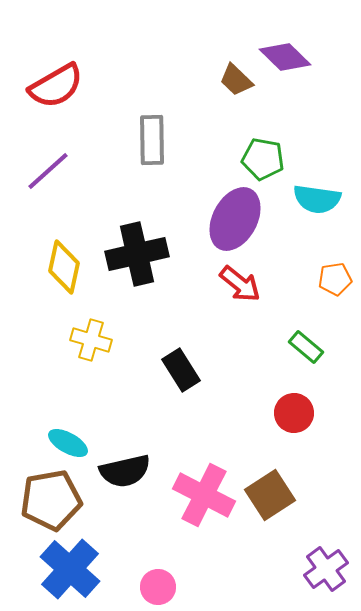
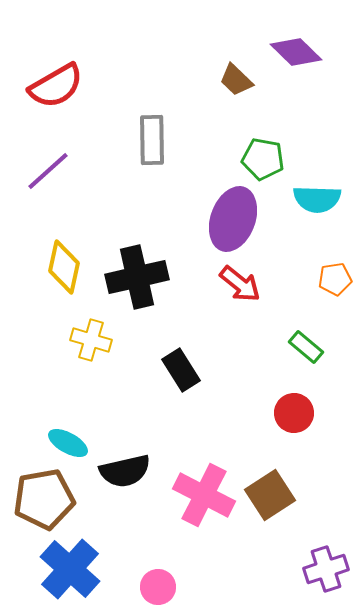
purple diamond: moved 11 px right, 5 px up
cyan semicircle: rotated 6 degrees counterclockwise
purple ellipse: moved 2 px left; rotated 8 degrees counterclockwise
black cross: moved 23 px down
brown pentagon: moved 7 px left, 1 px up
purple cross: rotated 18 degrees clockwise
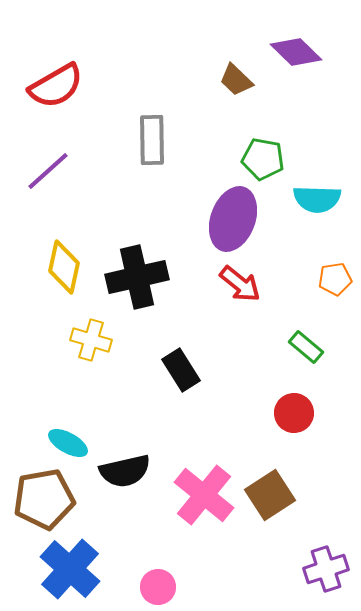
pink cross: rotated 12 degrees clockwise
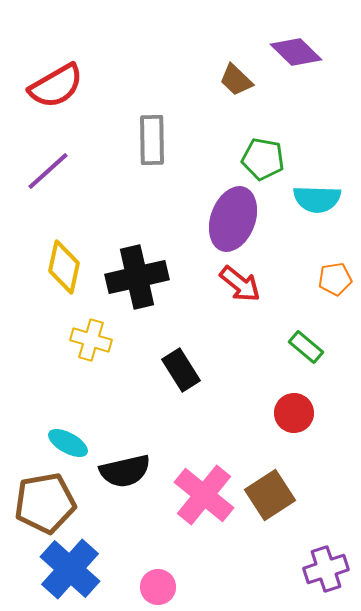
brown pentagon: moved 1 px right, 4 px down
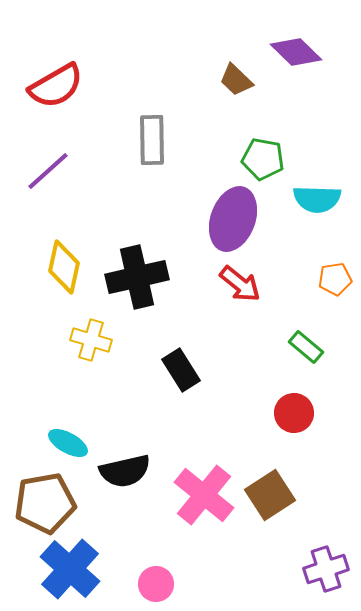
pink circle: moved 2 px left, 3 px up
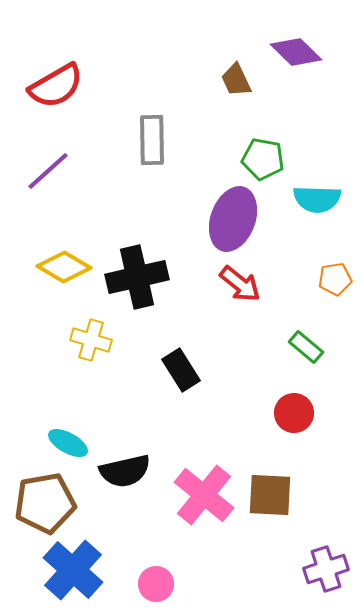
brown trapezoid: rotated 21 degrees clockwise
yellow diamond: rotated 72 degrees counterclockwise
brown square: rotated 36 degrees clockwise
blue cross: moved 3 px right, 1 px down
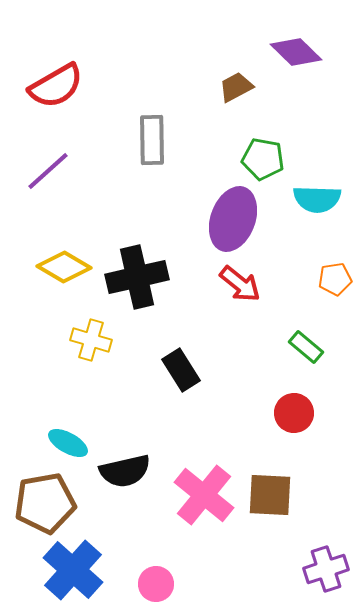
brown trapezoid: moved 7 px down; rotated 87 degrees clockwise
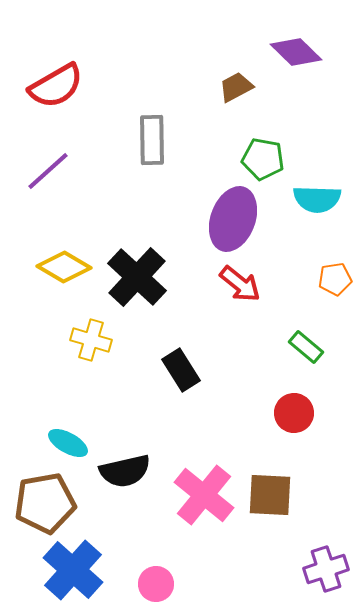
black cross: rotated 34 degrees counterclockwise
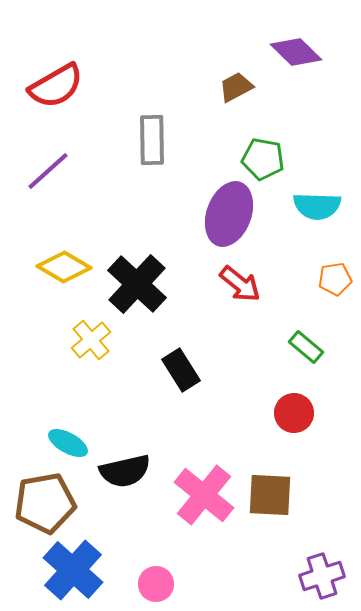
cyan semicircle: moved 7 px down
purple ellipse: moved 4 px left, 5 px up
black cross: moved 7 px down
yellow cross: rotated 33 degrees clockwise
purple cross: moved 4 px left, 7 px down
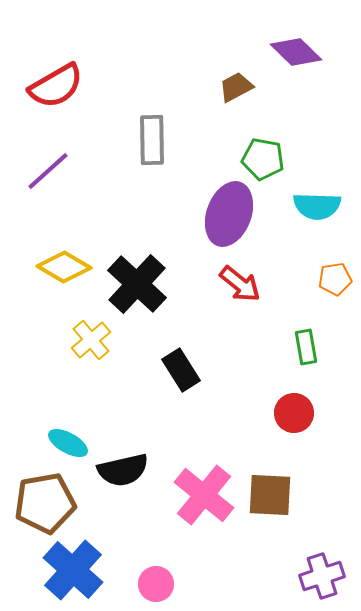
green rectangle: rotated 40 degrees clockwise
black semicircle: moved 2 px left, 1 px up
